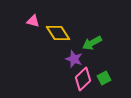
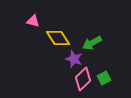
yellow diamond: moved 5 px down
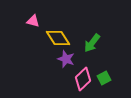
green arrow: rotated 24 degrees counterclockwise
purple star: moved 8 px left
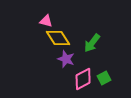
pink triangle: moved 13 px right
pink diamond: rotated 15 degrees clockwise
